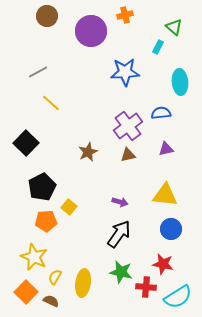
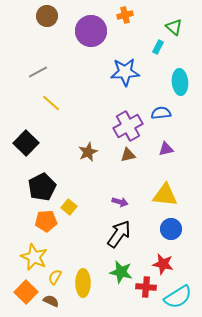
purple cross: rotated 8 degrees clockwise
yellow ellipse: rotated 8 degrees counterclockwise
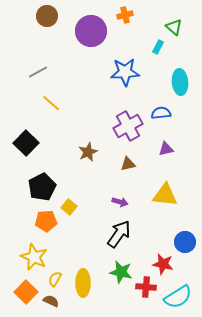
brown triangle: moved 9 px down
blue circle: moved 14 px right, 13 px down
yellow semicircle: moved 2 px down
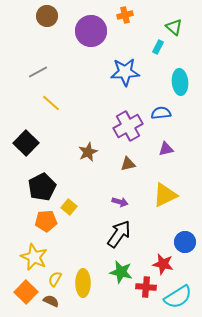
yellow triangle: rotated 32 degrees counterclockwise
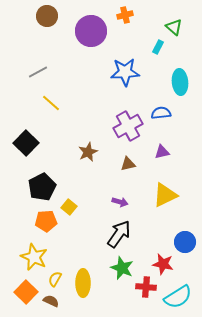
purple triangle: moved 4 px left, 3 px down
green star: moved 1 px right, 4 px up; rotated 10 degrees clockwise
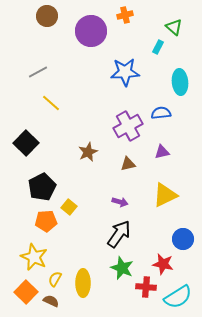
blue circle: moved 2 px left, 3 px up
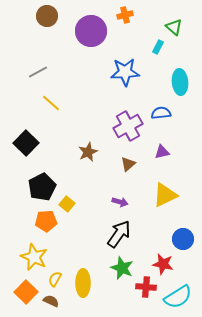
brown triangle: rotated 28 degrees counterclockwise
yellow square: moved 2 px left, 3 px up
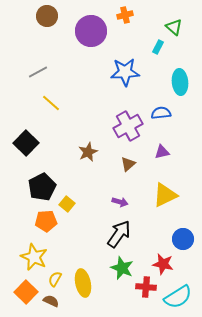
yellow ellipse: rotated 12 degrees counterclockwise
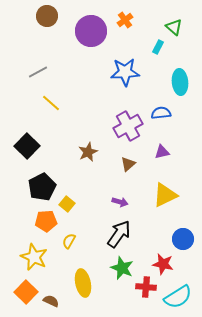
orange cross: moved 5 px down; rotated 21 degrees counterclockwise
black square: moved 1 px right, 3 px down
yellow semicircle: moved 14 px right, 38 px up
